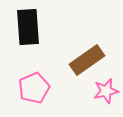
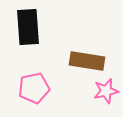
brown rectangle: moved 1 px down; rotated 44 degrees clockwise
pink pentagon: rotated 12 degrees clockwise
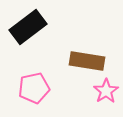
black rectangle: rotated 57 degrees clockwise
pink star: rotated 20 degrees counterclockwise
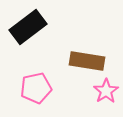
pink pentagon: moved 2 px right
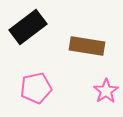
brown rectangle: moved 15 px up
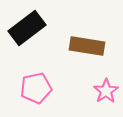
black rectangle: moved 1 px left, 1 px down
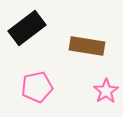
pink pentagon: moved 1 px right, 1 px up
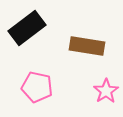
pink pentagon: rotated 24 degrees clockwise
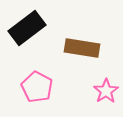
brown rectangle: moved 5 px left, 2 px down
pink pentagon: rotated 16 degrees clockwise
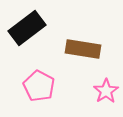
brown rectangle: moved 1 px right, 1 px down
pink pentagon: moved 2 px right, 1 px up
